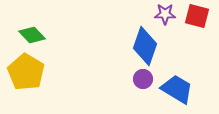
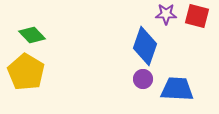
purple star: moved 1 px right
blue trapezoid: rotated 28 degrees counterclockwise
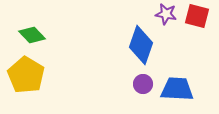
purple star: rotated 10 degrees clockwise
blue diamond: moved 4 px left, 1 px up
yellow pentagon: moved 3 px down
purple circle: moved 5 px down
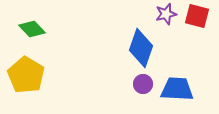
purple star: rotated 25 degrees counterclockwise
green diamond: moved 6 px up
blue diamond: moved 3 px down
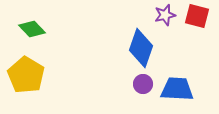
purple star: moved 1 px left, 1 px down
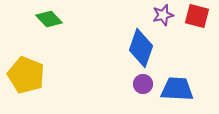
purple star: moved 2 px left
green diamond: moved 17 px right, 10 px up
yellow pentagon: rotated 9 degrees counterclockwise
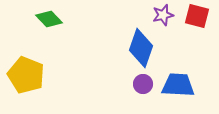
blue trapezoid: moved 1 px right, 4 px up
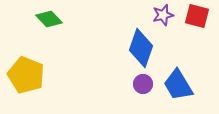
blue trapezoid: rotated 124 degrees counterclockwise
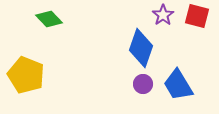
purple star: rotated 20 degrees counterclockwise
